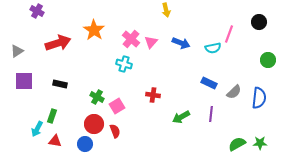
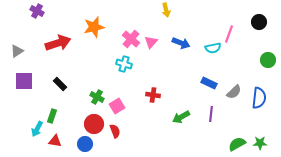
orange star: moved 3 px up; rotated 25 degrees clockwise
black rectangle: rotated 32 degrees clockwise
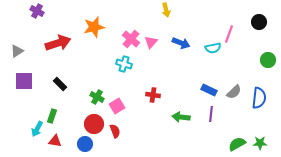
blue rectangle: moved 7 px down
green arrow: rotated 36 degrees clockwise
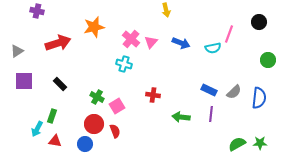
purple cross: rotated 16 degrees counterclockwise
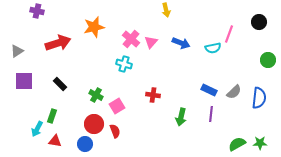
green cross: moved 1 px left, 2 px up
green arrow: rotated 84 degrees counterclockwise
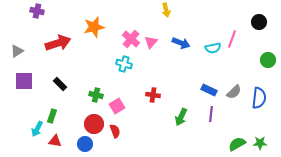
pink line: moved 3 px right, 5 px down
green cross: rotated 16 degrees counterclockwise
green arrow: rotated 12 degrees clockwise
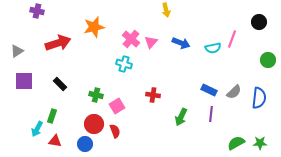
green semicircle: moved 1 px left, 1 px up
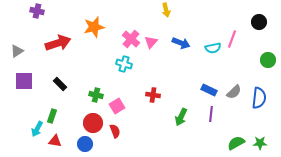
red circle: moved 1 px left, 1 px up
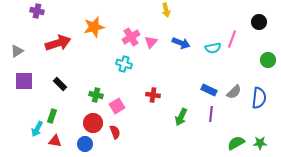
pink cross: moved 2 px up; rotated 18 degrees clockwise
red semicircle: moved 1 px down
